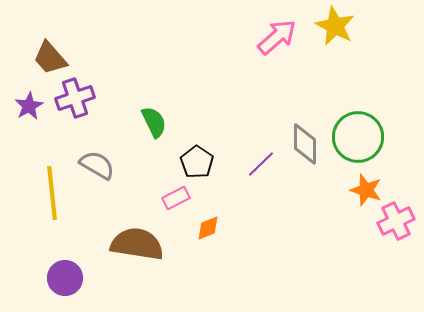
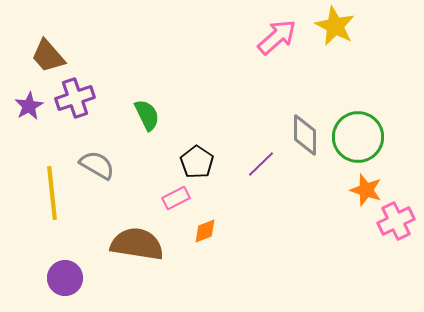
brown trapezoid: moved 2 px left, 2 px up
green semicircle: moved 7 px left, 7 px up
gray diamond: moved 9 px up
orange diamond: moved 3 px left, 3 px down
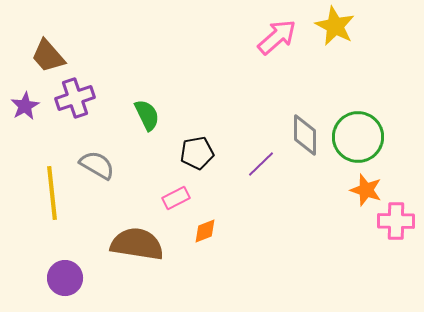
purple star: moved 4 px left
black pentagon: moved 9 px up; rotated 28 degrees clockwise
pink cross: rotated 27 degrees clockwise
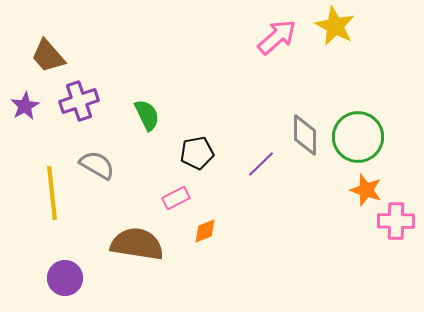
purple cross: moved 4 px right, 3 px down
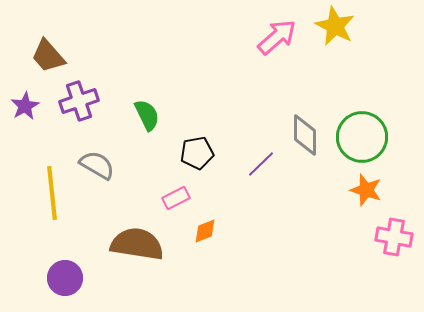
green circle: moved 4 px right
pink cross: moved 2 px left, 16 px down; rotated 9 degrees clockwise
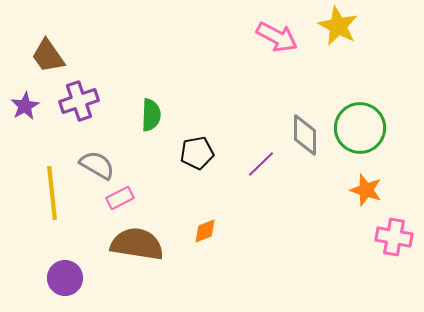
yellow star: moved 3 px right
pink arrow: rotated 69 degrees clockwise
brown trapezoid: rotated 6 degrees clockwise
green semicircle: moved 4 px right; rotated 28 degrees clockwise
green circle: moved 2 px left, 9 px up
pink rectangle: moved 56 px left
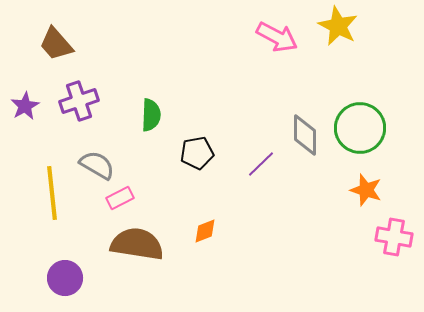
brown trapezoid: moved 8 px right, 12 px up; rotated 6 degrees counterclockwise
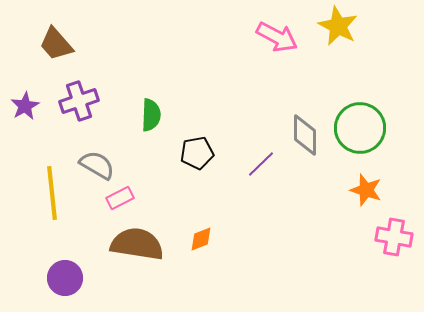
orange diamond: moved 4 px left, 8 px down
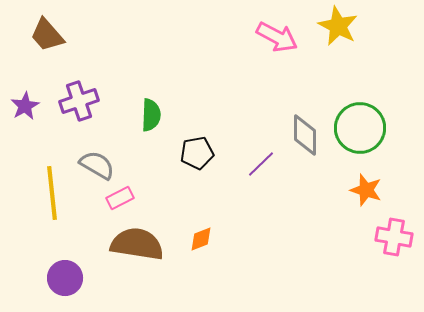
brown trapezoid: moved 9 px left, 9 px up
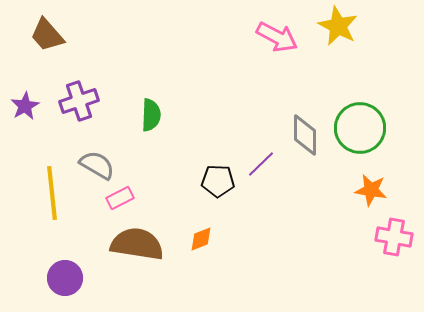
black pentagon: moved 21 px right, 28 px down; rotated 12 degrees clockwise
orange star: moved 5 px right; rotated 8 degrees counterclockwise
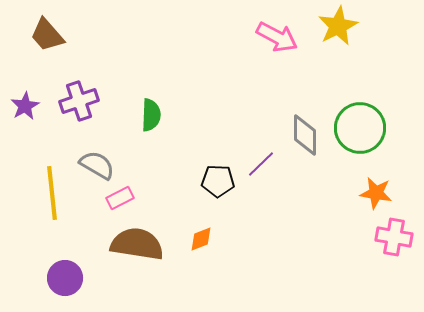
yellow star: rotated 18 degrees clockwise
orange star: moved 5 px right, 3 px down
